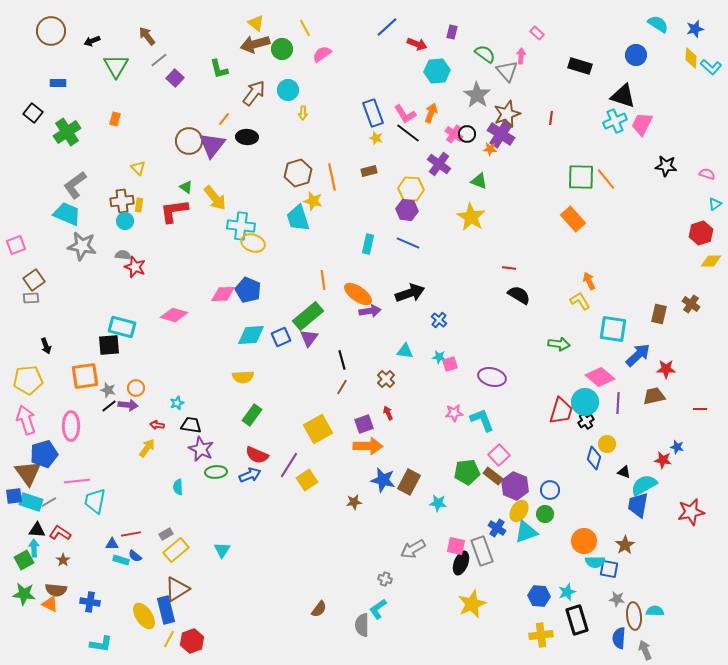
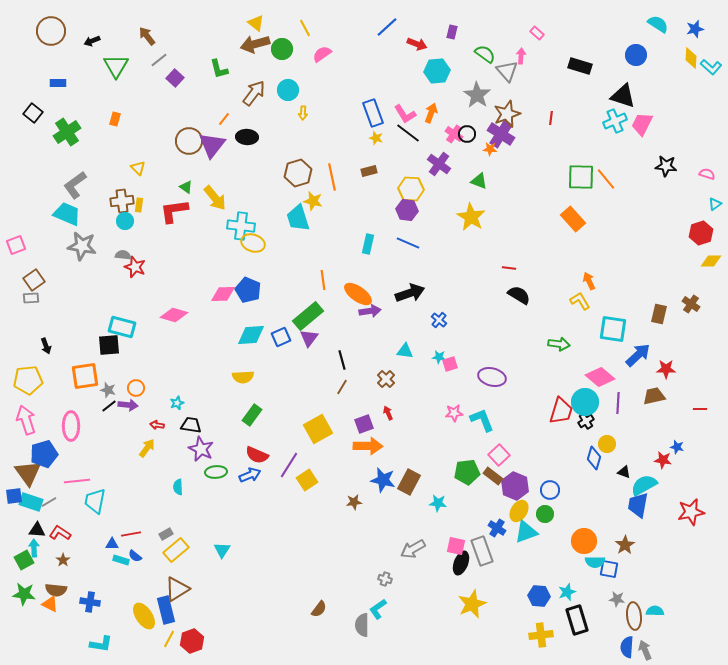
blue semicircle at (619, 638): moved 8 px right, 9 px down
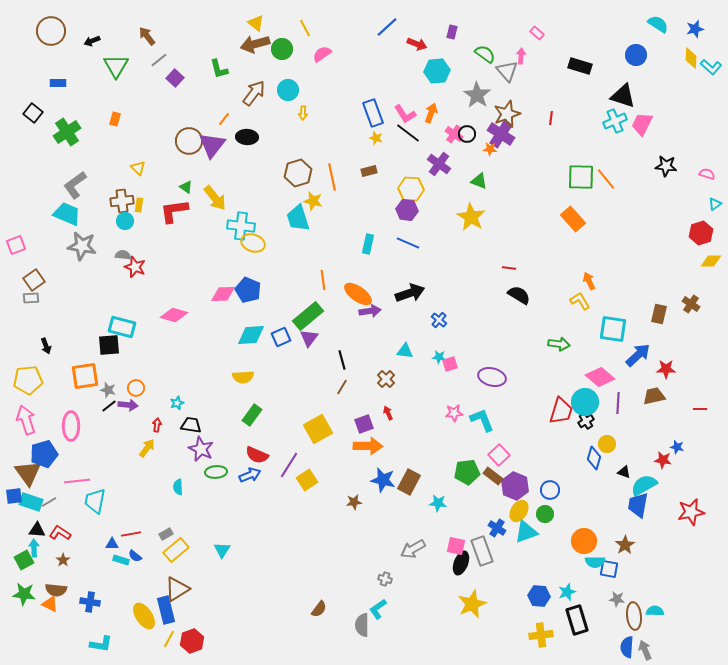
red arrow at (157, 425): rotated 88 degrees clockwise
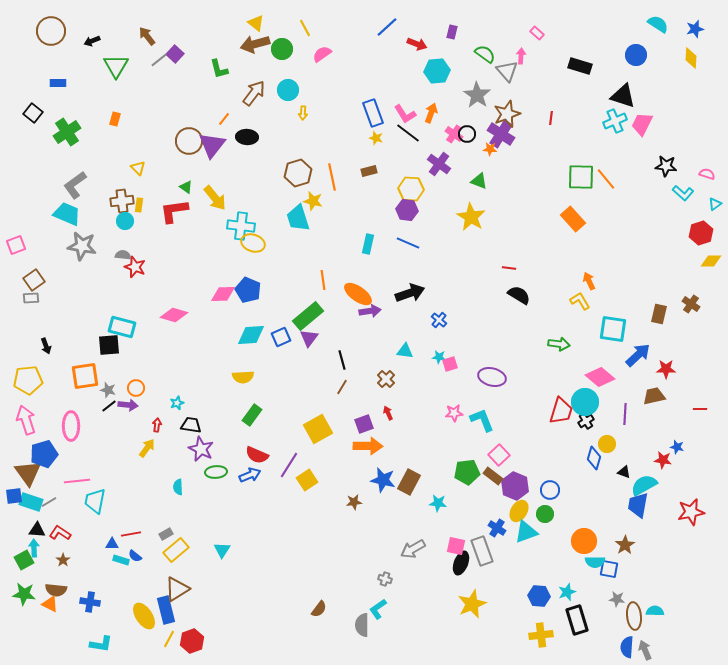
cyan L-shape at (711, 67): moved 28 px left, 126 px down
purple square at (175, 78): moved 24 px up
purple line at (618, 403): moved 7 px right, 11 px down
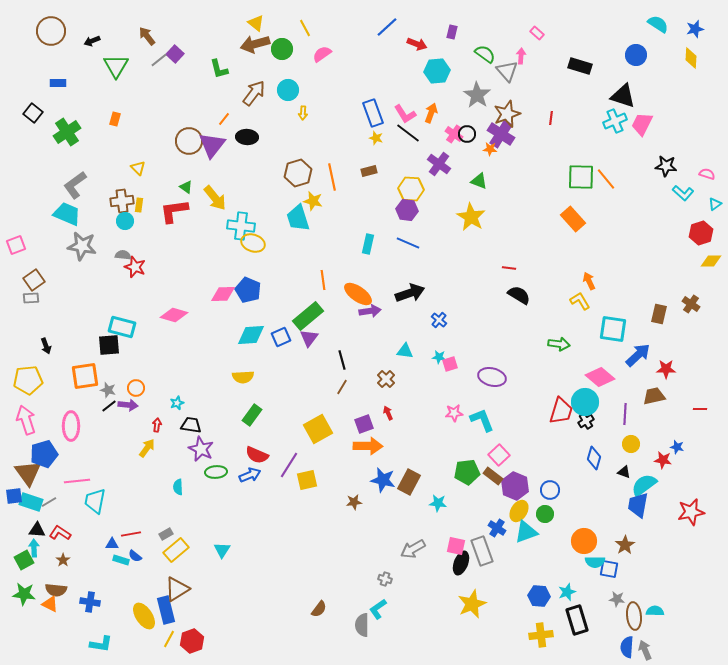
yellow circle at (607, 444): moved 24 px right
yellow square at (307, 480): rotated 20 degrees clockwise
cyan semicircle at (644, 485): rotated 8 degrees counterclockwise
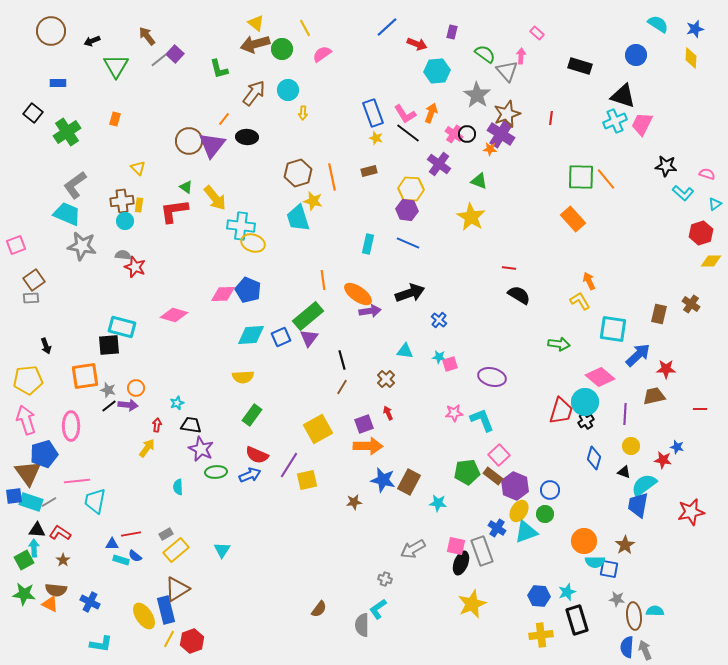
yellow circle at (631, 444): moved 2 px down
blue cross at (90, 602): rotated 18 degrees clockwise
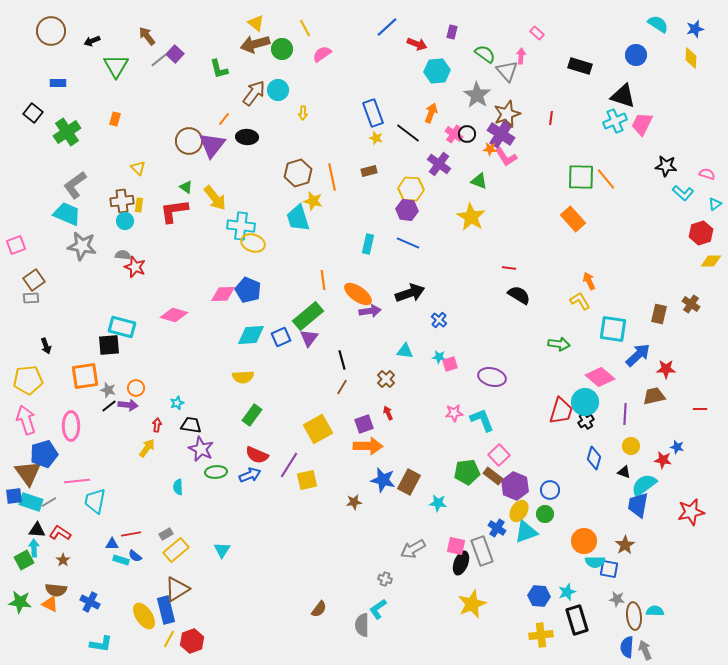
cyan circle at (288, 90): moved 10 px left
pink L-shape at (405, 114): moved 101 px right, 43 px down
green star at (24, 594): moved 4 px left, 8 px down
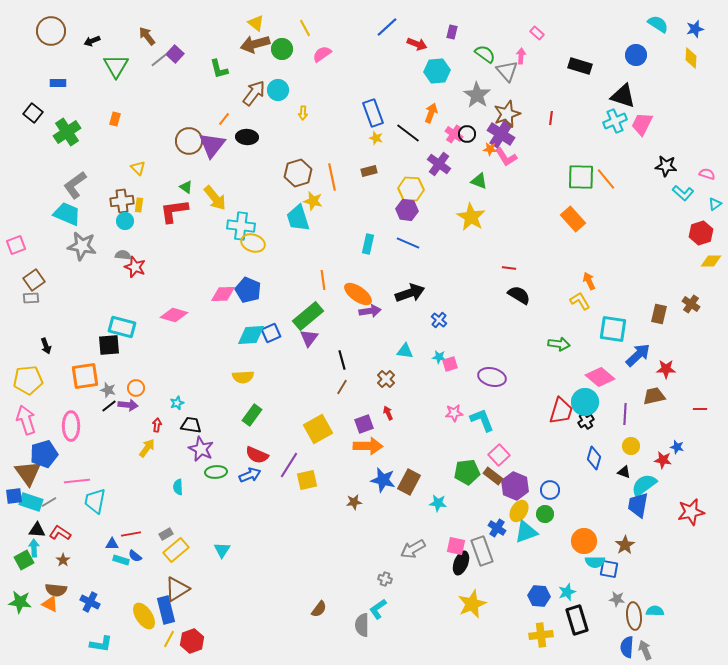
blue square at (281, 337): moved 10 px left, 4 px up
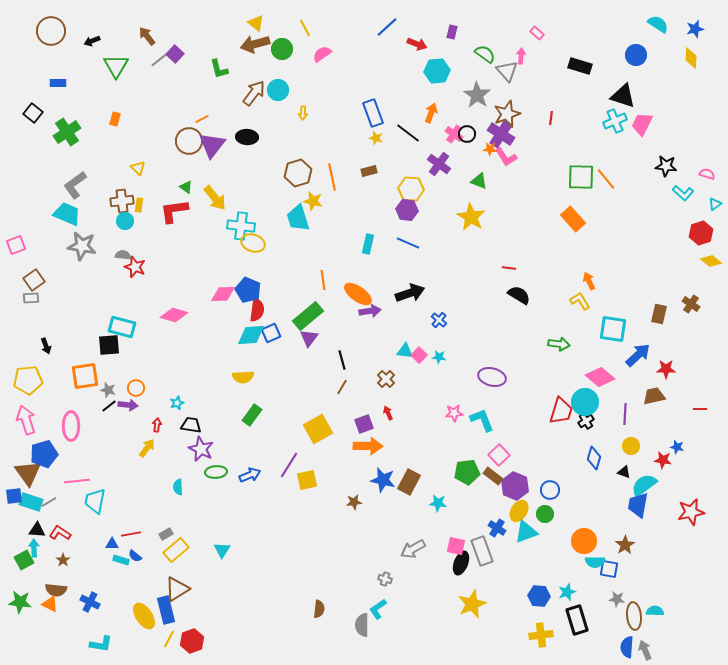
orange line at (224, 119): moved 22 px left; rotated 24 degrees clockwise
yellow diamond at (711, 261): rotated 40 degrees clockwise
pink square at (450, 364): moved 31 px left, 9 px up; rotated 28 degrees counterclockwise
red semicircle at (257, 455): moved 145 px up; rotated 105 degrees counterclockwise
brown semicircle at (319, 609): rotated 30 degrees counterclockwise
